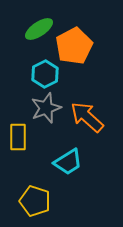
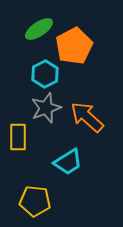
yellow pentagon: rotated 12 degrees counterclockwise
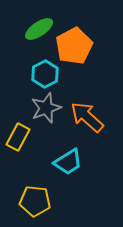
yellow rectangle: rotated 28 degrees clockwise
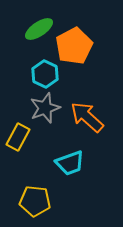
cyan hexagon: rotated 8 degrees counterclockwise
gray star: moved 1 px left
cyan trapezoid: moved 2 px right, 1 px down; rotated 12 degrees clockwise
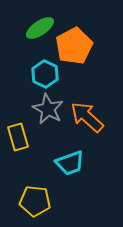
green ellipse: moved 1 px right, 1 px up
gray star: moved 3 px right, 1 px down; rotated 24 degrees counterclockwise
yellow rectangle: rotated 44 degrees counterclockwise
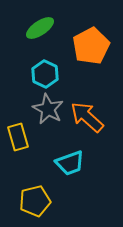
orange pentagon: moved 17 px right
yellow pentagon: rotated 20 degrees counterclockwise
